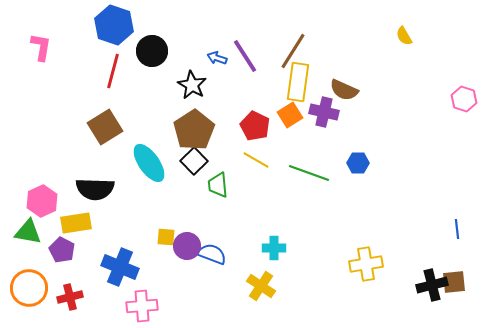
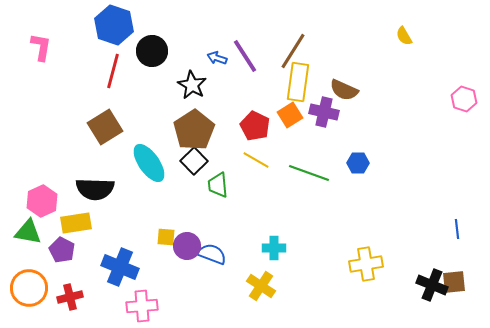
black cross at (432, 285): rotated 36 degrees clockwise
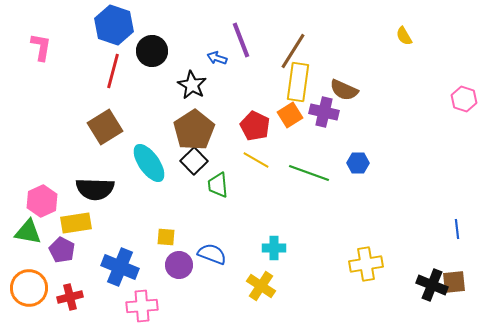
purple line at (245, 56): moved 4 px left, 16 px up; rotated 12 degrees clockwise
purple circle at (187, 246): moved 8 px left, 19 px down
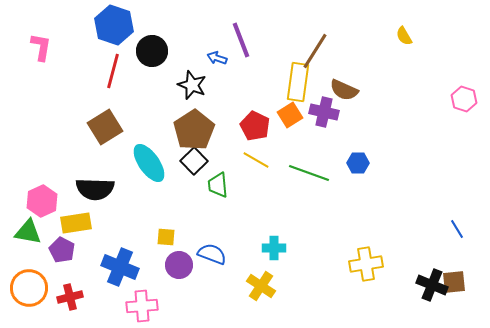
brown line at (293, 51): moved 22 px right
black star at (192, 85): rotated 8 degrees counterclockwise
blue line at (457, 229): rotated 24 degrees counterclockwise
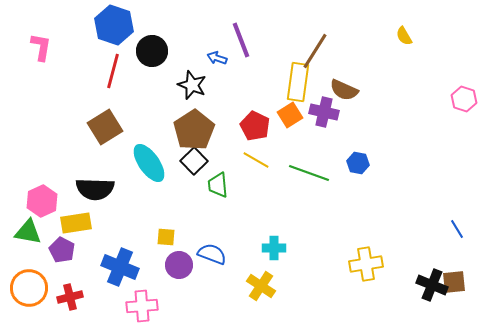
blue hexagon at (358, 163): rotated 10 degrees clockwise
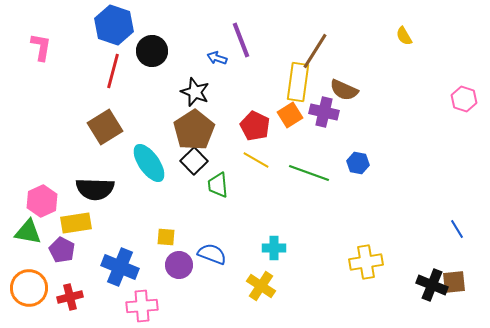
black star at (192, 85): moved 3 px right, 7 px down
yellow cross at (366, 264): moved 2 px up
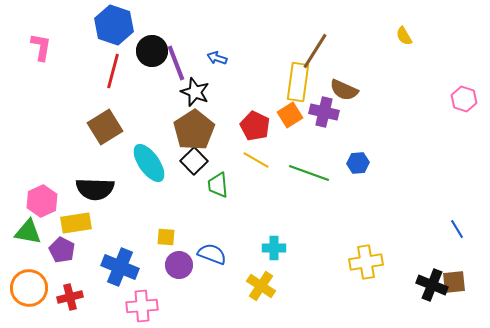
purple line at (241, 40): moved 65 px left, 23 px down
blue hexagon at (358, 163): rotated 15 degrees counterclockwise
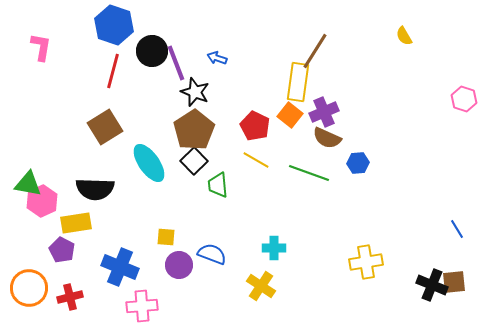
brown semicircle at (344, 90): moved 17 px left, 48 px down
purple cross at (324, 112): rotated 36 degrees counterclockwise
orange square at (290, 115): rotated 20 degrees counterclockwise
green triangle at (28, 232): moved 48 px up
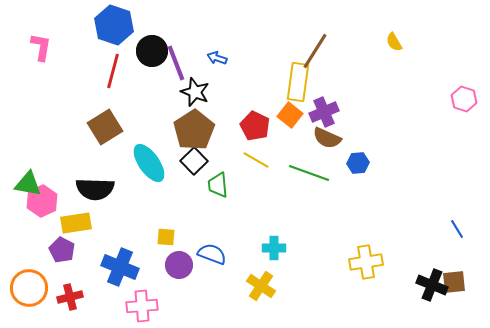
yellow semicircle at (404, 36): moved 10 px left, 6 px down
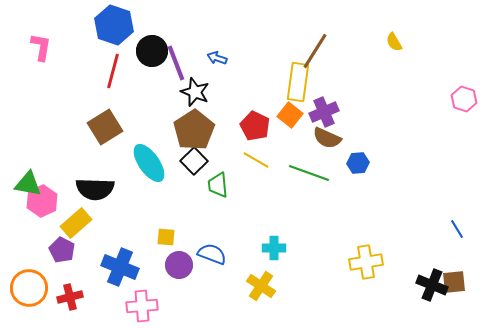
yellow rectangle at (76, 223): rotated 32 degrees counterclockwise
